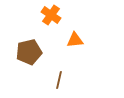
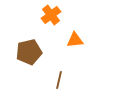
orange cross: rotated 18 degrees clockwise
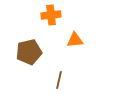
orange cross: rotated 30 degrees clockwise
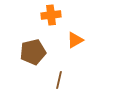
orange triangle: rotated 24 degrees counterclockwise
brown pentagon: moved 4 px right
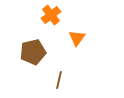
orange cross: rotated 30 degrees counterclockwise
orange triangle: moved 2 px right, 2 px up; rotated 24 degrees counterclockwise
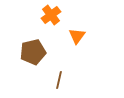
orange triangle: moved 2 px up
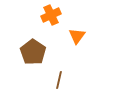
orange cross: rotated 12 degrees clockwise
brown pentagon: rotated 25 degrees counterclockwise
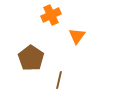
brown pentagon: moved 2 px left, 6 px down
